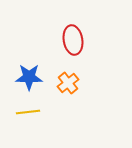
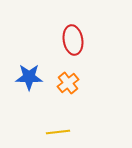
yellow line: moved 30 px right, 20 px down
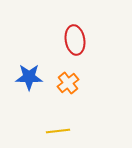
red ellipse: moved 2 px right
yellow line: moved 1 px up
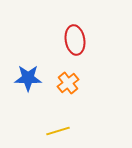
blue star: moved 1 px left, 1 px down
yellow line: rotated 10 degrees counterclockwise
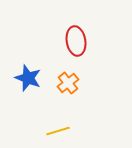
red ellipse: moved 1 px right, 1 px down
blue star: rotated 20 degrees clockwise
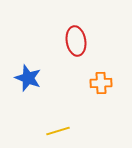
orange cross: moved 33 px right; rotated 35 degrees clockwise
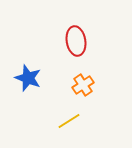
orange cross: moved 18 px left, 2 px down; rotated 30 degrees counterclockwise
yellow line: moved 11 px right, 10 px up; rotated 15 degrees counterclockwise
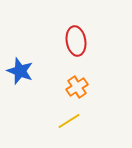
blue star: moved 8 px left, 7 px up
orange cross: moved 6 px left, 2 px down
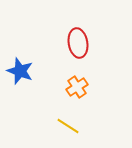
red ellipse: moved 2 px right, 2 px down
yellow line: moved 1 px left, 5 px down; rotated 65 degrees clockwise
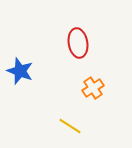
orange cross: moved 16 px right, 1 px down
yellow line: moved 2 px right
